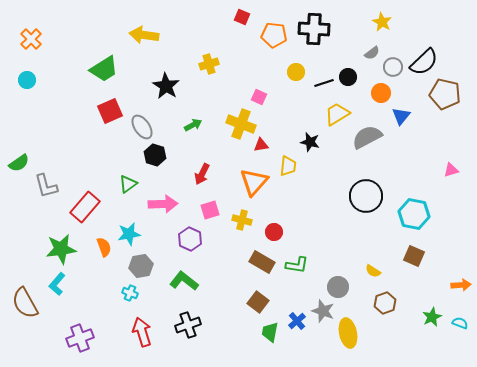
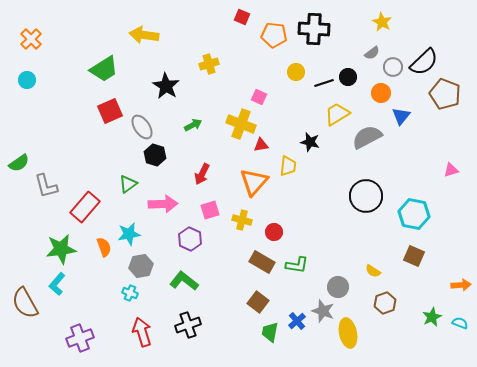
brown pentagon at (445, 94): rotated 8 degrees clockwise
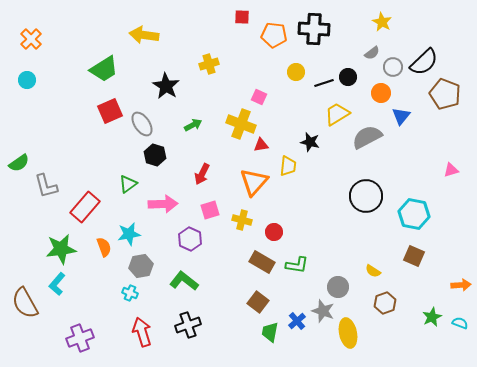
red square at (242, 17): rotated 21 degrees counterclockwise
gray ellipse at (142, 127): moved 3 px up
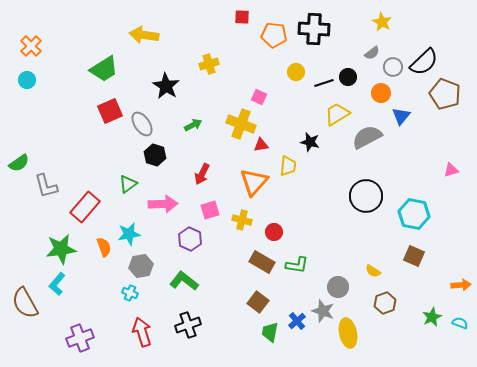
orange cross at (31, 39): moved 7 px down
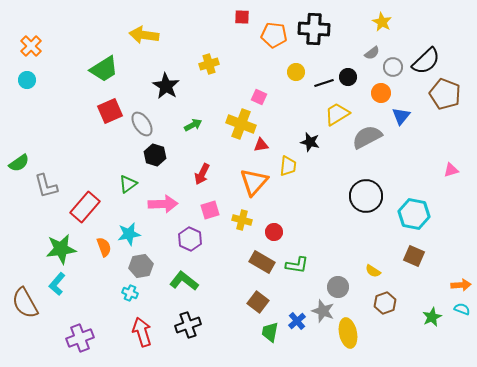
black semicircle at (424, 62): moved 2 px right, 1 px up
cyan semicircle at (460, 323): moved 2 px right, 14 px up
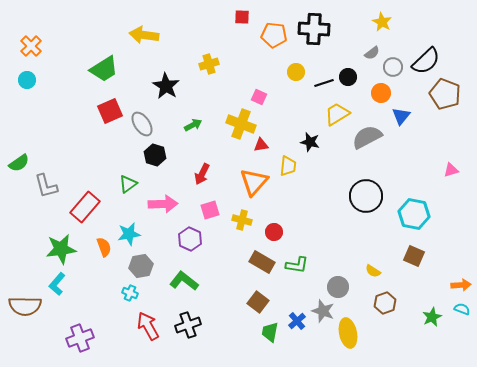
brown semicircle at (25, 303): moved 3 px down; rotated 60 degrees counterclockwise
red arrow at (142, 332): moved 6 px right, 6 px up; rotated 12 degrees counterclockwise
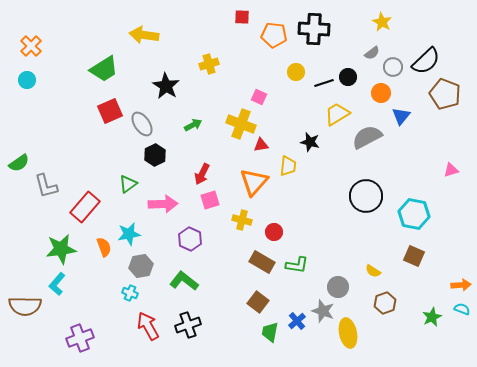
black hexagon at (155, 155): rotated 15 degrees clockwise
pink square at (210, 210): moved 10 px up
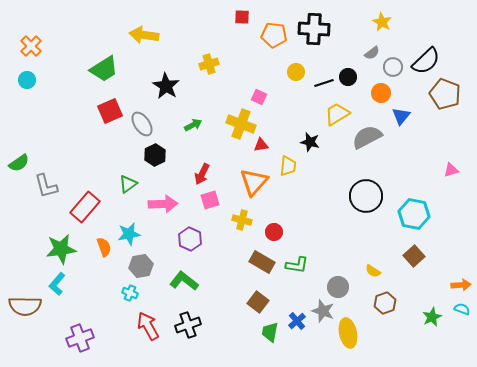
brown square at (414, 256): rotated 25 degrees clockwise
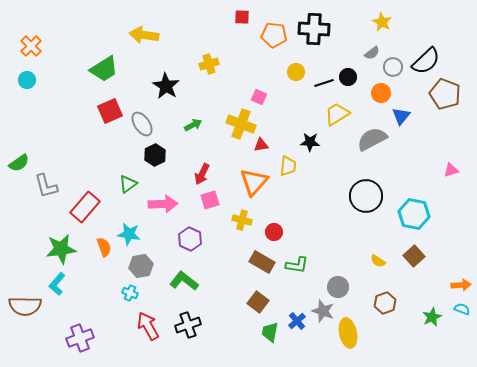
gray semicircle at (367, 137): moved 5 px right, 2 px down
black star at (310, 142): rotated 12 degrees counterclockwise
cyan star at (129, 234): rotated 20 degrees clockwise
yellow semicircle at (373, 271): moved 5 px right, 10 px up
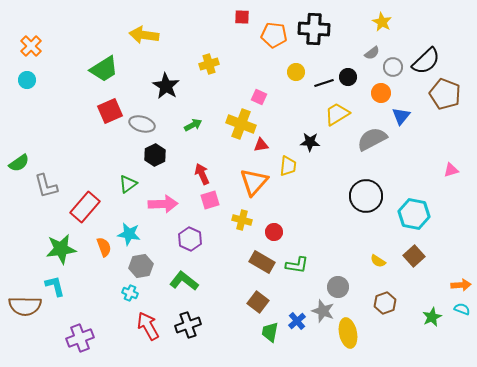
gray ellipse at (142, 124): rotated 40 degrees counterclockwise
red arrow at (202, 174): rotated 130 degrees clockwise
cyan L-shape at (57, 284): moved 2 px left, 2 px down; rotated 125 degrees clockwise
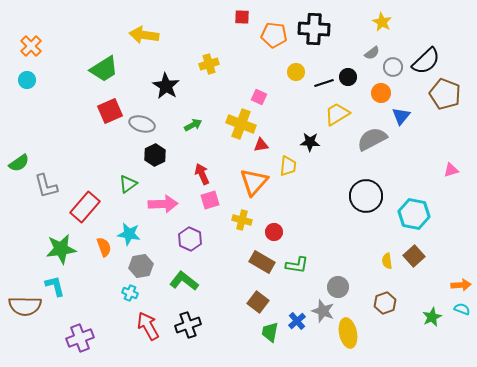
yellow semicircle at (378, 261): moved 9 px right; rotated 49 degrees clockwise
